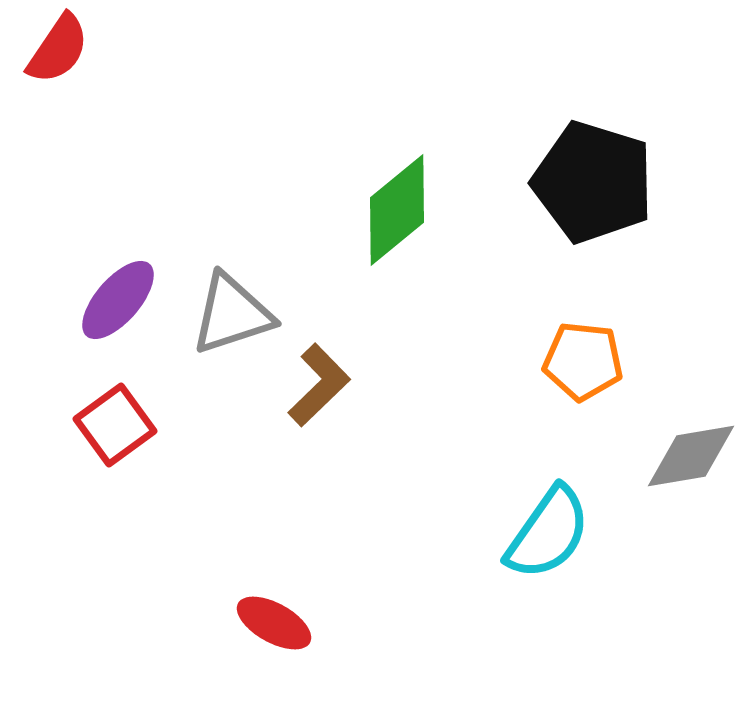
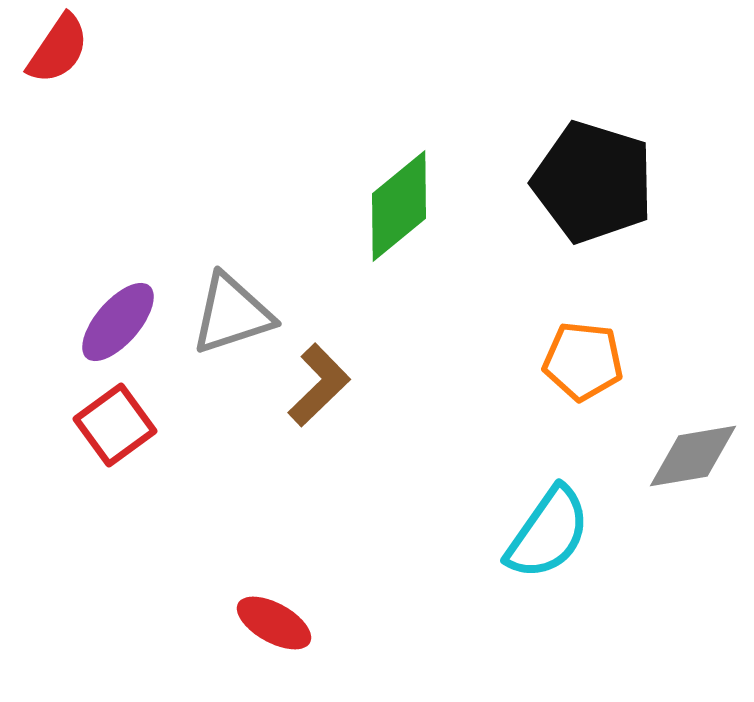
green diamond: moved 2 px right, 4 px up
purple ellipse: moved 22 px down
gray diamond: moved 2 px right
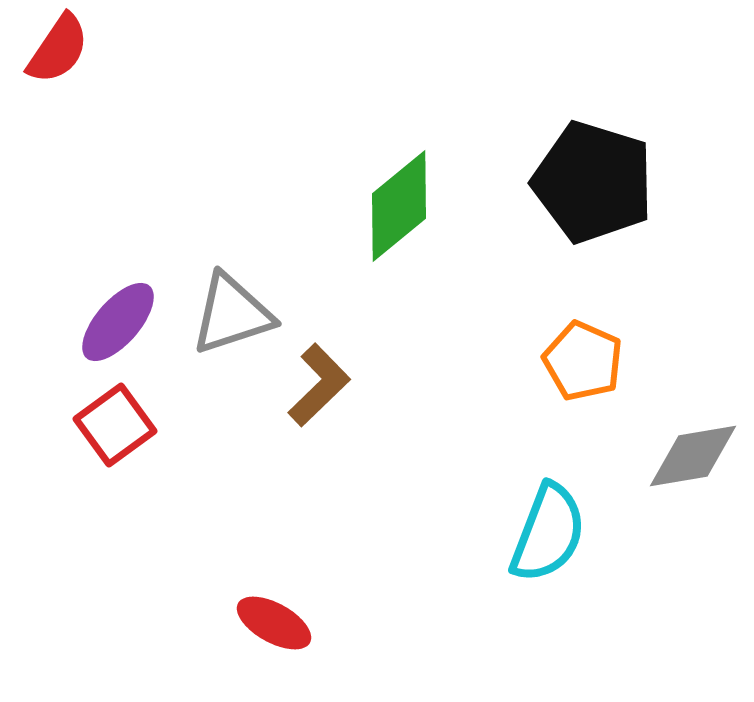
orange pentagon: rotated 18 degrees clockwise
cyan semicircle: rotated 14 degrees counterclockwise
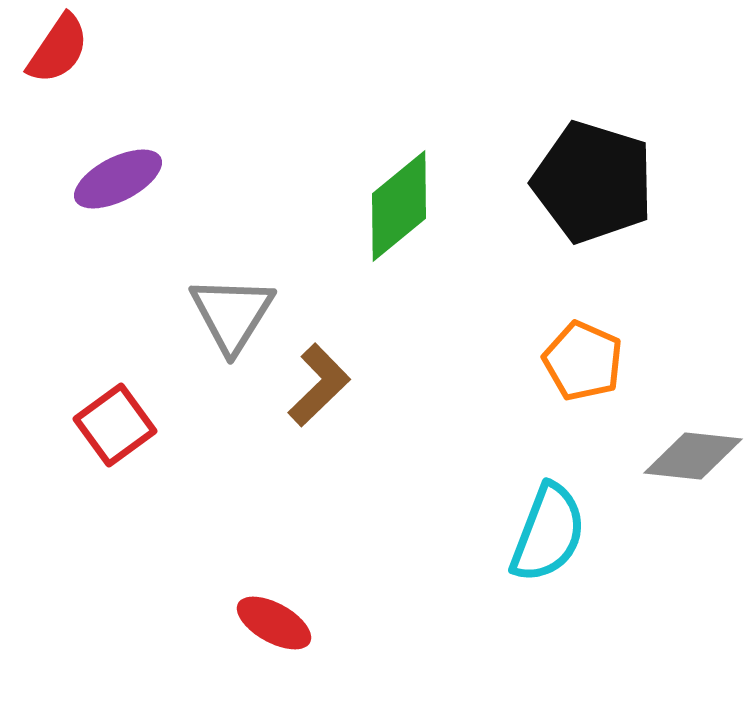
gray triangle: rotated 40 degrees counterclockwise
purple ellipse: moved 143 px up; rotated 22 degrees clockwise
gray diamond: rotated 16 degrees clockwise
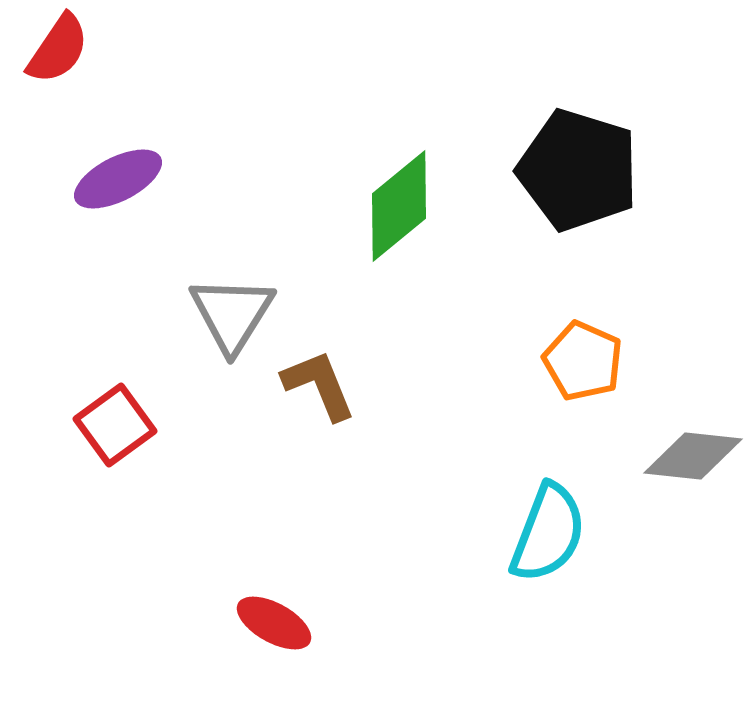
black pentagon: moved 15 px left, 12 px up
brown L-shape: rotated 68 degrees counterclockwise
